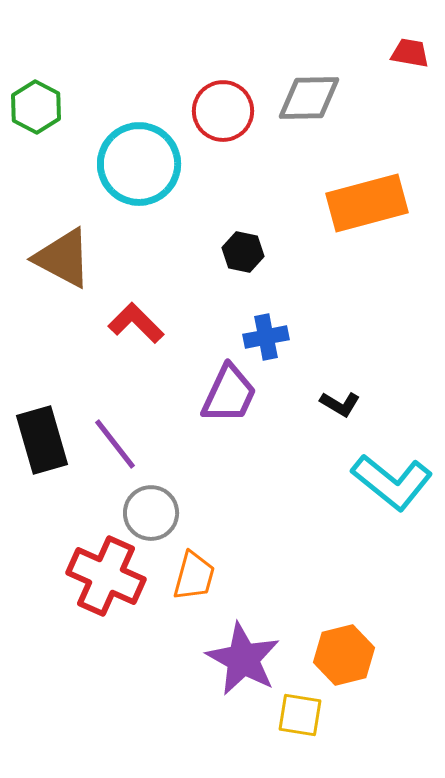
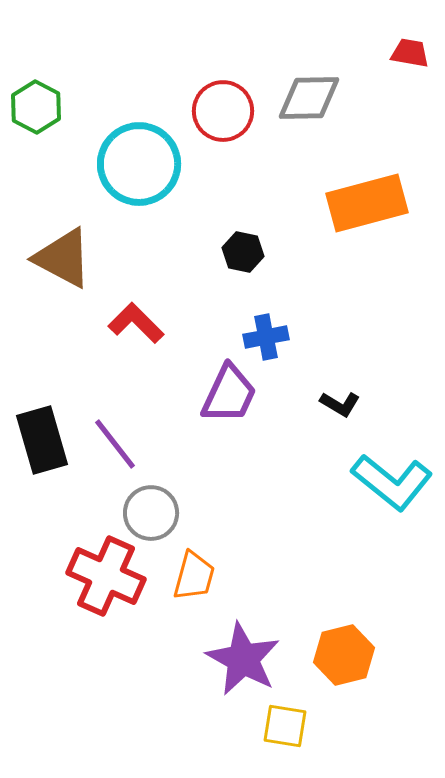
yellow square: moved 15 px left, 11 px down
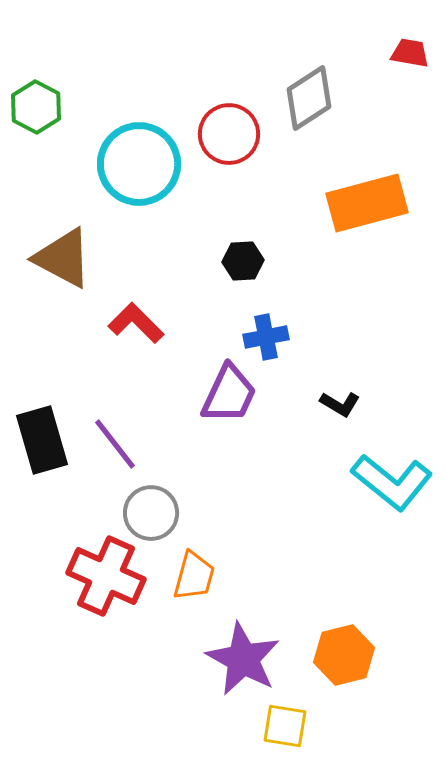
gray diamond: rotated 32 degrees counterclockwise
red circle: moved 6 px right, 23 px down
black hexagon: moved 9 px down; rotated 15 degrees counterclockwise
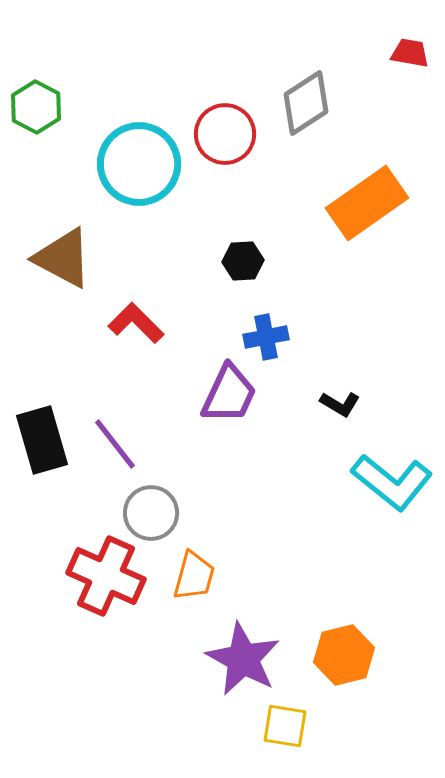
gray diamond: moved 3 px left, 5 px down
red circle: moved 4 px left
orange rectangle: rotated 20 degrees counterclockwise
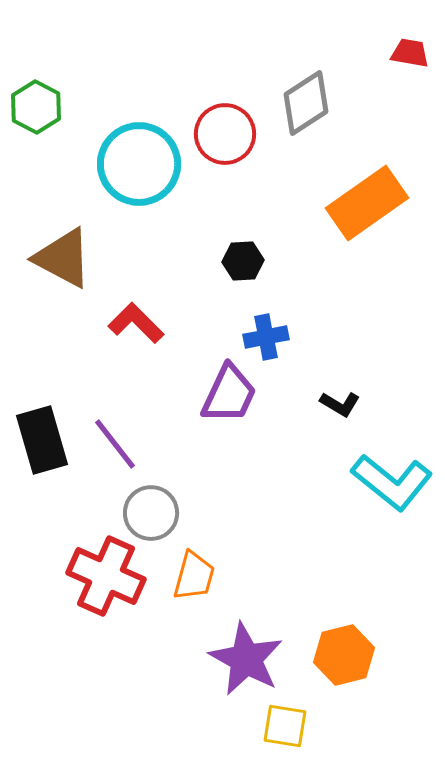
purple star: moved 3 px right
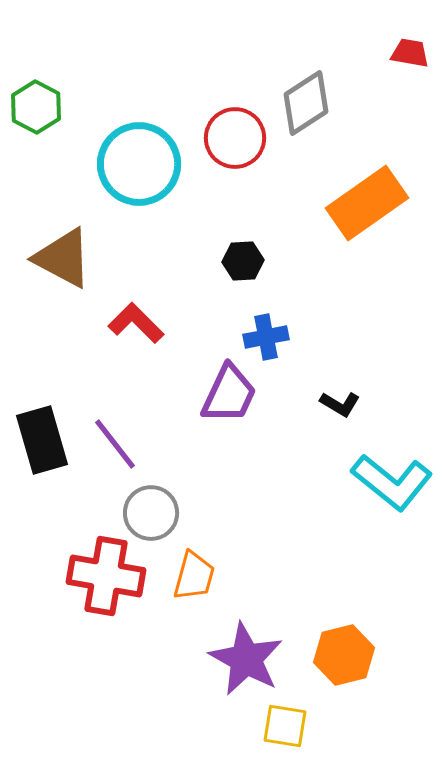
red circle: moved 10 px right, 4 px down
red cross: rotated 14 degrees counterclockwise
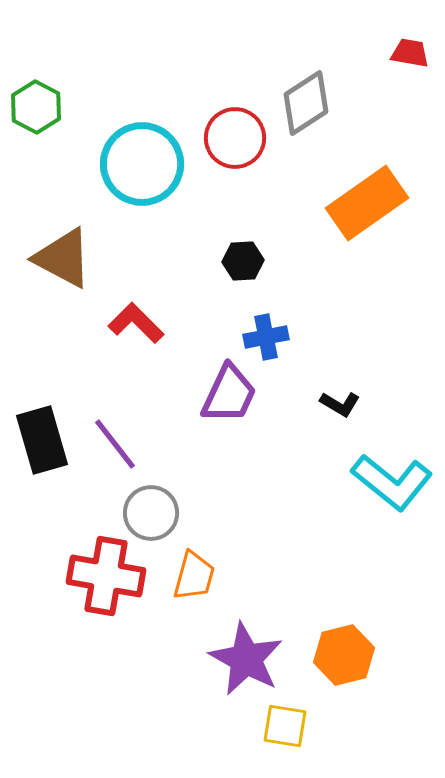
cyan circle: moved 3 px right
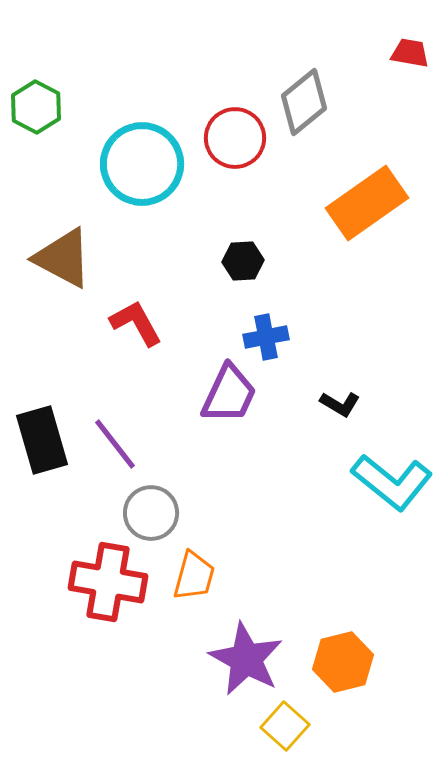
gray diamond: moved 2 px left, 1 px up; rotated 6 degrees counterclockwise
red L-shape: rotated 16 degrees clockwise
red cross: moved 2 px right, 6 px down
orange hexagon: moved 1 px left, 7 px down
yellow square: rotated 33 degrees clockwise
